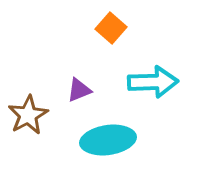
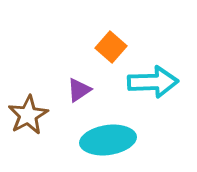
orange square: moved 19 px down
purple triangle: rotated 12 degrees counterclockwise
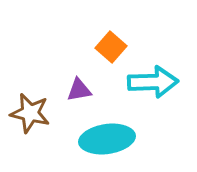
purple triangle: rotated 24 degrees clockwise
brown star: moved 2 px right, 2 px up; rotated 30 degrees counterclockwise
cyan ellipse: moved 1 px left, 1 px up
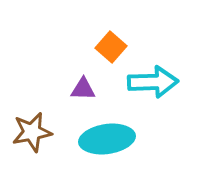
purple triangle: moved 4 px right, 1 px up; rotated 12 degrees clockwise
brown star: moved 2 px right, 19 px down; rotated 24 degrees counterclockwise
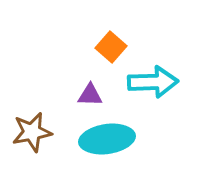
purple triangle: moved 7 px right, 6 px down
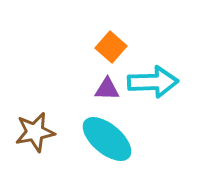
purple triangle: moved 17 px right, 6 px up
brown star: moved 3 px right
cyan ellipse: rotated 48 degrees clockwise
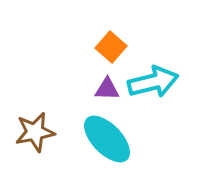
cyan arrow: rotated 12 degrees counterclockwise
cyan ellipse: rotated 6 degrees clockwise
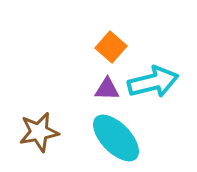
brown star: moved 4 px right
cyan ellipse: moved 9 px right, 1 px up
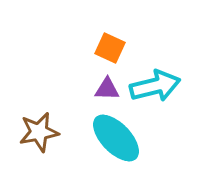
orange square: moved 1 px left, 1 px down; rotated 16 degrees counterclockwise
cyan arrow: moved 2 px right, 4 px down
